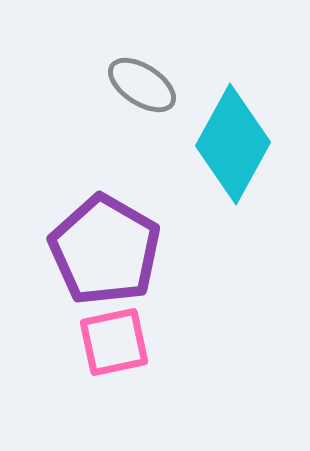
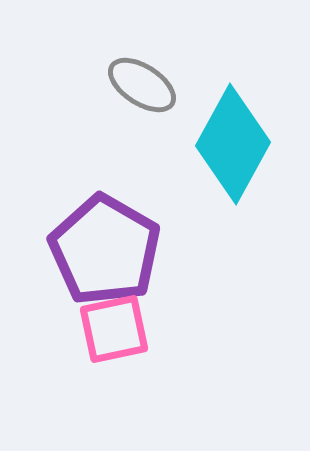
pink square: moved 13 px up
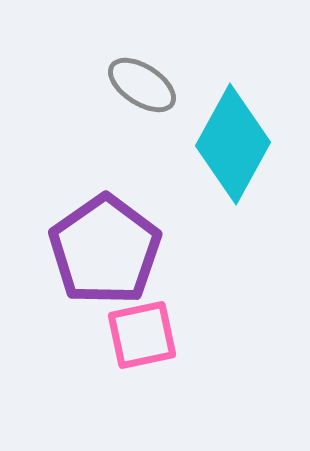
purple pentagon: rotated 7 degrees clockwise
pink square: moved 28 px right, 6 px down
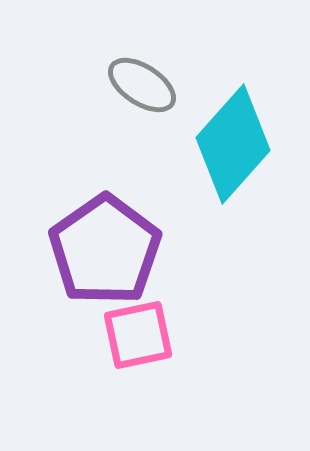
cyan diamond: rotated 13 degrees clockwise
pink square: moved 4 px left
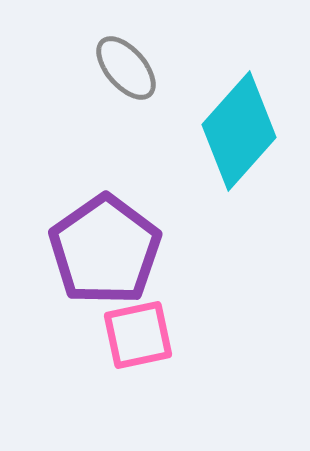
gray ellipse: moved 16 px left, 17 px up; rotated 16 degrees clockwise
cyan diamond: moved 6 px right, 13 px up
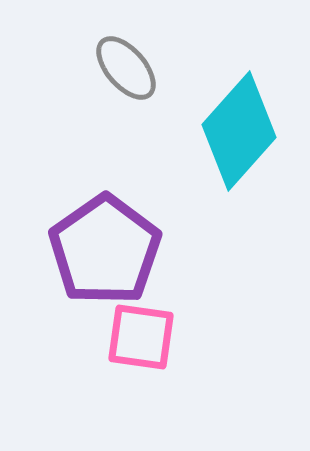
pink square: moved 3 px right, 2 px down; rotated 20 degrees clockwise
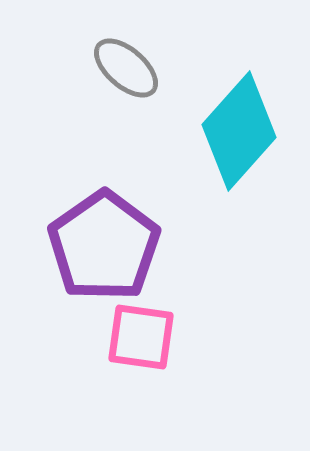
gray ellipse: rotated 8 degrees counterclockwise
purple pentagon: moved 1 px left, 4 px up
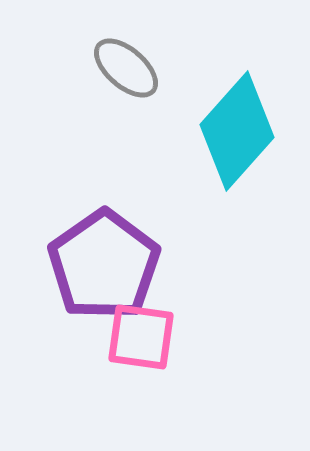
cyan diamond: moved 2 px left
purple pentagon: moved 19 px down
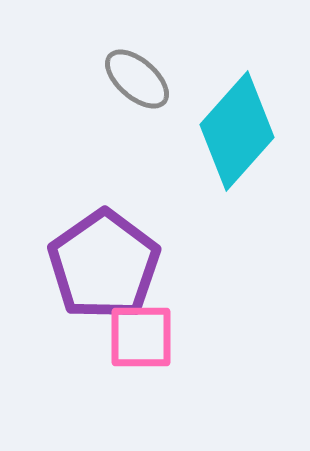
gray ellipse: moved 11 px right, 11 px down
pink square: rotated 8 degrees counterclockwise
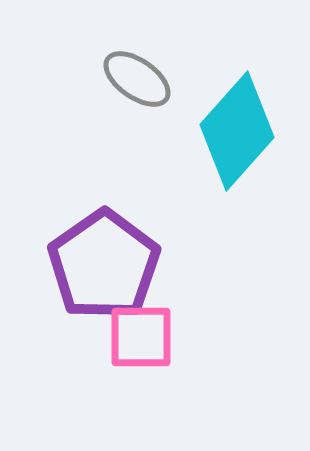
gray ellipse: rotated 6 degrees counterclockwise
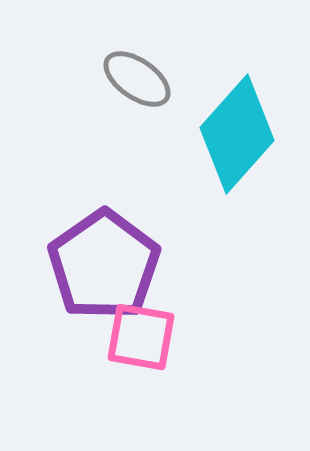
cyan diamond: moved 3 px down
pink square: rotated 10 degrees clockwise
